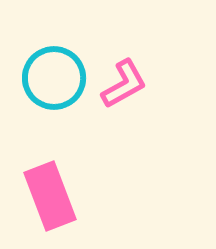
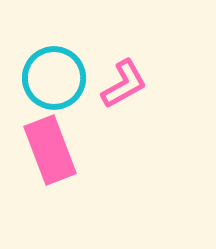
pink rectangle: moved 46 px up
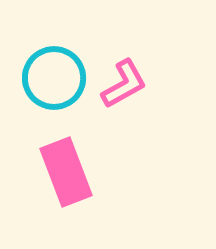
pink rectangle: moved 16 px right, 22 px down
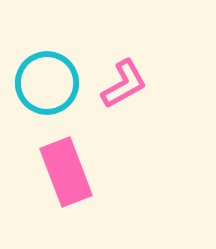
cyan circle: moved 7 px left, 5 px down
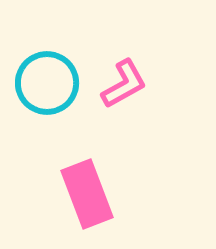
pink rectangle: moved 21 px right, 22 px down
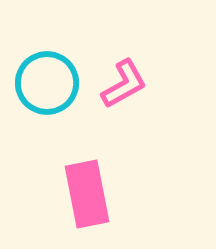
pink rectangle: rotated 10 degrees clockwise
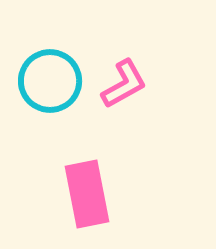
cyan circle: moved 3 px right, 2 px up
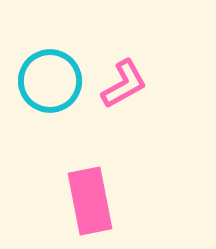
pink rectangle: moved 3 px right, 7 px down
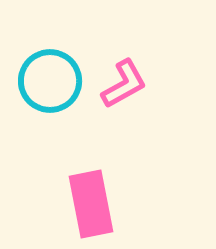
pink rectangle: moved 1 px right, 3 px down
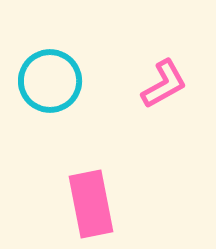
pink L-shape: moved 40 px right
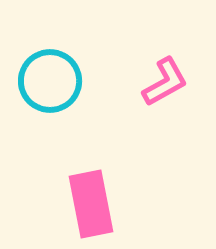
pink L-shape: moved 1 px right, 2 px up
